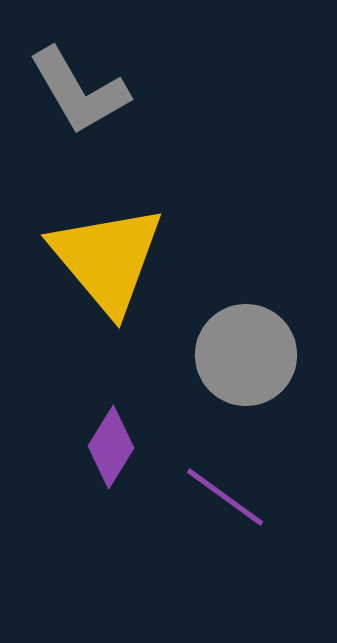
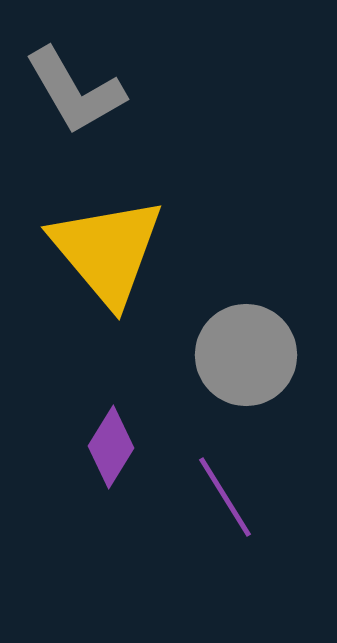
gray L-shape: moved 4 px left
yellow triangle: moved 8 px up
purple line: rotated 22 degrees clockwise
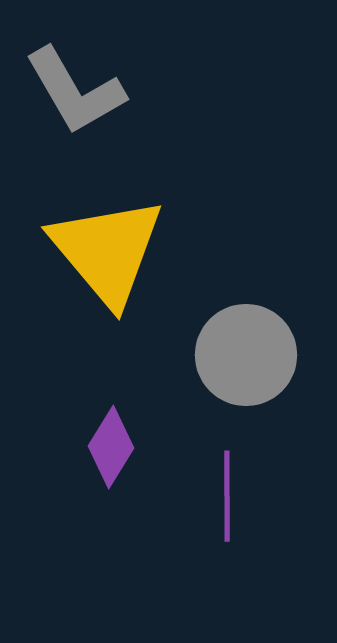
purple line: moved 2 px right, 1 px up; rotated 32 degrees clockwise
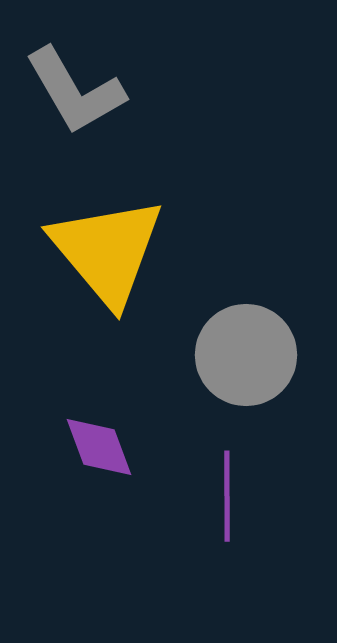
purple diamond: moved 12 px left; rotated 52 degrees counterclockwise
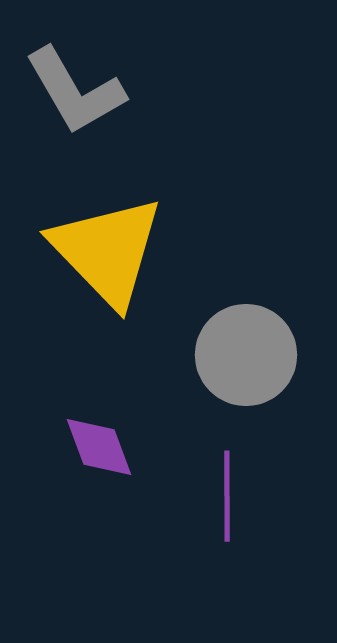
yellow triangle: rotated 4 degrees counterclockwise
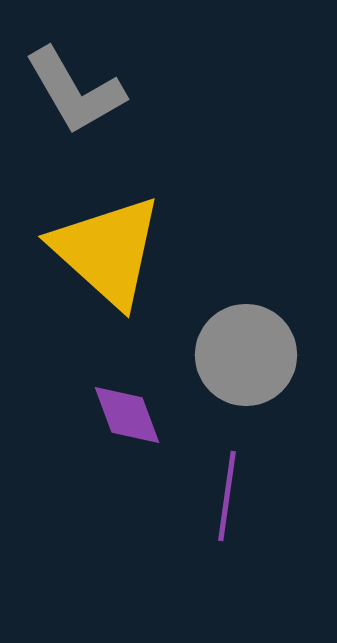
yellow triangle: rotated 4 degrees counterclockwise
purple diamond: moved 28 px right, 32 px up
purple line: rotated 8 degrees clockwise
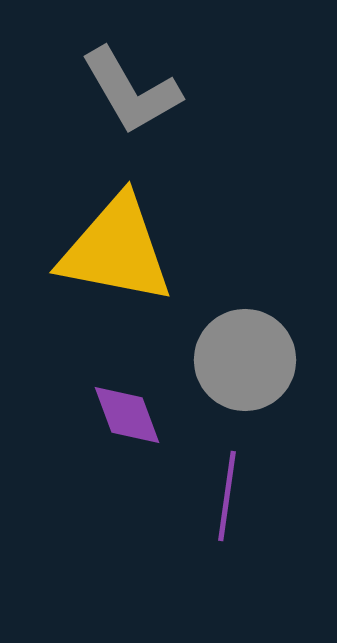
gray L-shape: moved 56 px right
yellow triangle: moved 9 px right, 1 px up; rotated 31 degrees counterclockwise
gray circle: moved 1 px left, 5 px down
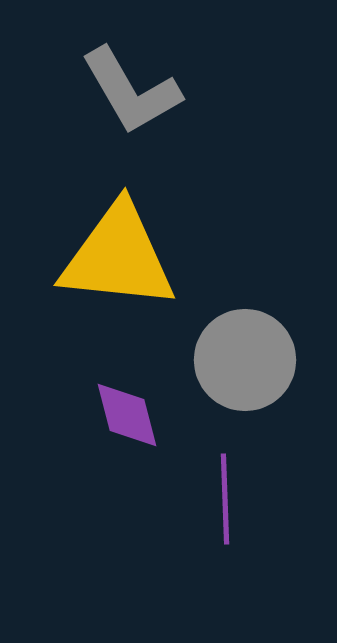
yellow triangle: moved 2 px right, 7 px down; rotated 5 degrees counterclockwise
purple diamond: rotated 6 degrees clockwise
purple line: moved 2 px left, 3 px down; rotated 10 degrees counterclockwise
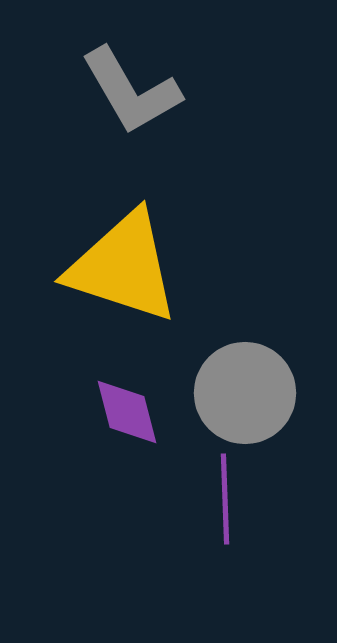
yellow triangle: moved 5 px right, 10 px down; rotated 12 degrees clockwise
gray circle: moved 33 px down
purple diamond: moved 3 px up
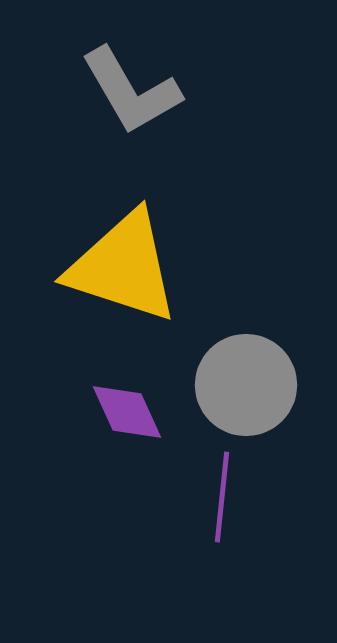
gray circle: moved 1 px right, 8 px up
purple diamond: rotated 10 degrees counterclockwise
purple line: moved 3 px left, 2 px up; rotated 8 degrees clockwise
